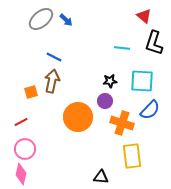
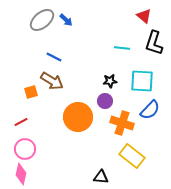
gray ellipse: moved 1 px right, 1 px down
brown arrow: rotated 110 degrees clockwise
yellow rectangle: rotated 45 degrees counterclockwise
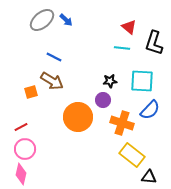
red triangle: moved 15 px left, 11 px down
purple circle: moved 2 px left, 1 px up
red line: moved 5 px down
yellow rectangle: moved 1 px up
black triangle: moved 48 px right
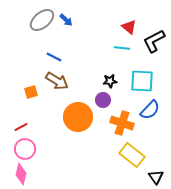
black L-shape: moved 2 px up; rotated 45 degrees clockwise
brown arrow: moved 5 px right
black triangle: moved 7 px right; rotated 49 degrees clockwise
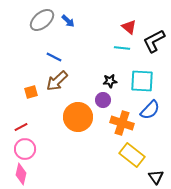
blue arrow: moved 2 px right, 1 px down
brown arrow: rotated 105 degrees clockwise
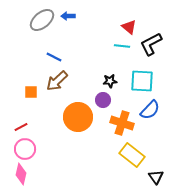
blue arrow: moved 5 px up; rotated 136 degrees clockwise
black L-shape: moved 3 px left, 3 px down
cyan line: moved 2 px up
orange square: rotated 16 degrees clockwise
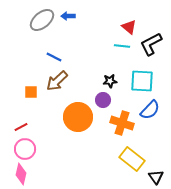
yellow rectangle: moved 4 px down
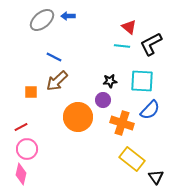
pink circle: moved 2 px right
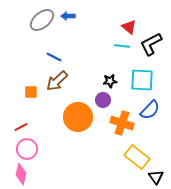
cyan square: moved 1 px up
yellow rectangle: moved 5 px right, 2 px up
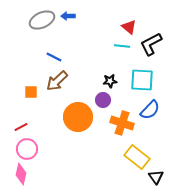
gray ellipse: rotated 15 degrees clockwise
